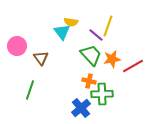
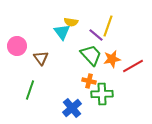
blue cross: moved 9 px left
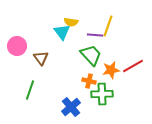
purple line: moved 1 px left; rotated 35 degrees counterclockwise
orange star: moved 1 px left, 11 px down
blue cross: moved 1 px left, 1 px up
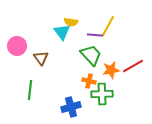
yellow line: rotated 10 degrees clockwise
green line: rotated 12 degrees counterclockwise
blue cross: rotated 24 degrees clockwise
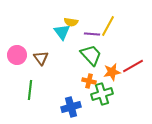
purple line: moved 3 px left, 1 px up
pink circle: moved 9 px down
orange star: moved 1 px right, 2 px down
green cross: rotated 15 degrees counterclockwise
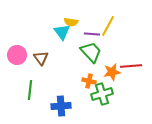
green trapezoid: moved 3 px up
red line: moved 2 px left; rotated 25 degrees clockwise
blue cross: moved 10 px left, 1 px up; rotated 12 degrees clockwise
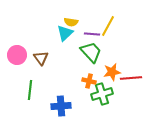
cyan triangle: moved 3 px right, 1 px down; rotated 24 degrees clockwise
red line: moved 12 px down
